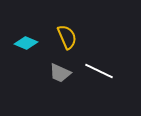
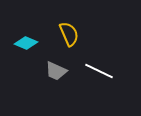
yellow semicircle: moved 2 px right, 3 px up
gray trapezoid: moved 4 px left, 2 px up
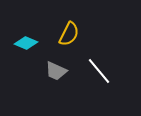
yellow semicircle: rotated 50 degrees clockwise
white line: rotated 24 degrees clockwise
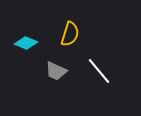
yellow semicircle: moved 1 px right; rotated 10 degrees counterclockwise
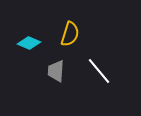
cyan diamond: moved 3 px right
gray trapezoid: rotated 70 degrees clockwise
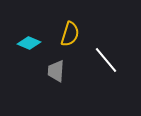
white line: moved 7 px right, 11 px up
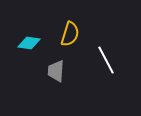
cyan diamond: rotated 15 degrees counterclockwise
white line: rotated 12 degrees clockwise
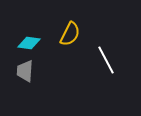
yellow semicircle: rotated 10 degrees clockwise
gray trapezoid: moved 31 px left
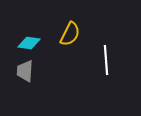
white line: rotated 24 degrees clockwise
